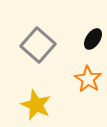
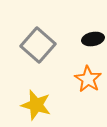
black ellipse: rotated 45 degrees clockwise
yellow star: rotated 8 degrees counterclockwise
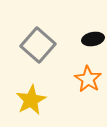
yellow star: moved 5 px left, 5 px up; rotated 28 degrees clockwise
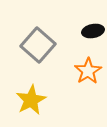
black ellipse: moved 8 px up
orange star: moved 8 px up; rotated 8 degrees clockwise
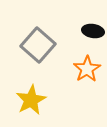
black ellipse: rotated 20 degrees clockwise
orange star: moved 1 px left, 2 px up
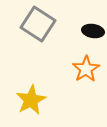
gray square: moved 21 px up; rotated 8 degrees counterclockwise
orange star: moved 1 px left
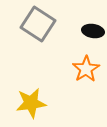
yellow star: moved 3 px down; rotated 20 degrees clockwise
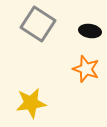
black ellipse: moved 3 px left
orange star: rotated 20 degrees counterclockwise
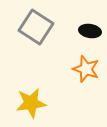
gray square: moved 2 px left, 3 px down
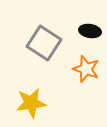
gray square: moved 8 px right, 16 px down
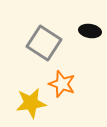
orange star: moved 24 px left, 15 px down
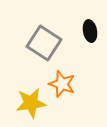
black ellipse: rotated 70 degrees clockwise
